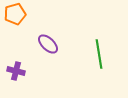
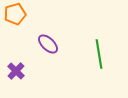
purple cross: rotated 30 degrees clockwise
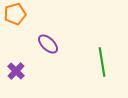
green line: moved 3 px right, 8 px down
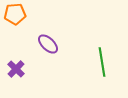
orange pentagon: rotated 10 degrees clockwise
purple cross: moved 2 px up
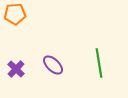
purple ellipse: moved 5 px right, 21 px down
green line: moved 3 px left, 1 px down
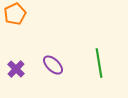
orange pentagon: rotated 20 degrees counterclockwise
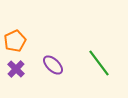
orange pentagon: moved 27 px down
green line: rotated 28 degrees counterclockwise
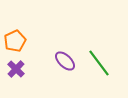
purple ellipse: moved 12 px right, 4 px up
